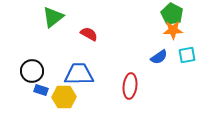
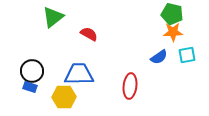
green pentagon: rotated 15 degrees counterclockwise
orange star: moved 2 px down
blue rectangle: moved 11 px left, 3 px up
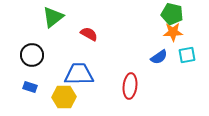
black circle: moved 16 px up
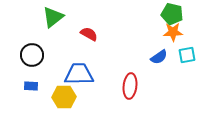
blue rectangle: moved 1 px right, 1 px up; rotated 16 degrees counterclockwise
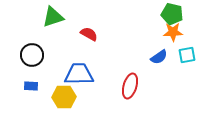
green triangle: rotated 20 degrees clockwise
red ellipse: rotated 10 degrees clockwise
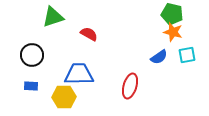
orange star: rotated 18 degrees clockwise
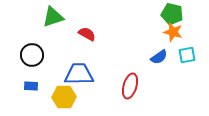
red semicircle: moved 2 px left
